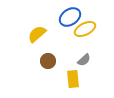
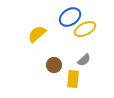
brown circle: moved 6 px right, 4 px down
yellow rectangle: rotated 12 degrees clockwise
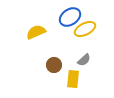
yellow semicircle: moved 1 px left, 2 px up; rotated 18 degrees clockwise
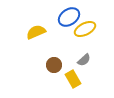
blue ellipse: moved 1 px left
yellow rectangle: rotated 36 degrees counterclockwise
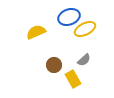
blue ellipse: rotated 15 degrees clockwise
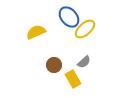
blue ellipse: rotated 70 degrees clockwise
yellow ellipse: rotated 15 degrees counterclockwise
gray semicircle: moved 2 px down
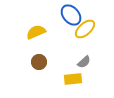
blue ellipse: moved 2 px right, 2 px up
brown circle: moved 15 px left, 3 px up
yellow rectangle: rotated 66 degrees counterclockwise
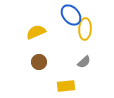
yellow ellipse: rotated 45 degrees counterclockwise
yellow rectangle: moved 7 px left, 7 px down
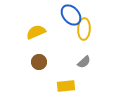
yellow ellipse: moved 1 px left
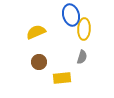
blue ellipse: rotated 25 degrees clockwise
gray semicircle: moved 2 px left, 5 px up; rotated 32 degrees counterclockwise
yellow rectangle: moved 4 px left, 8 px up
